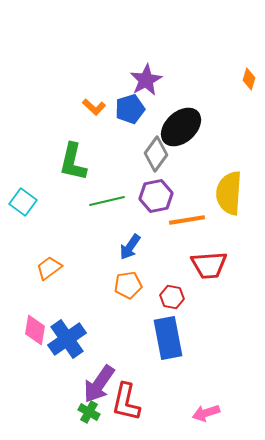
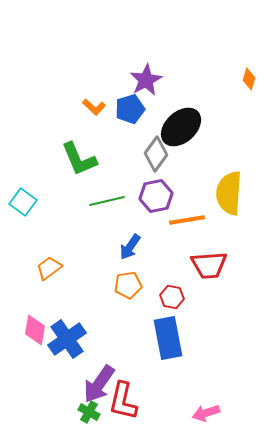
green L-shape: moved 6 px right, 3 px up; rotated 36 degrees counterclockwise
red L-shape: moved 3 px left, 1 px up
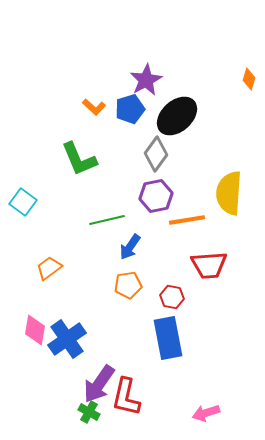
black ellipse: moved 4 px left, 11 px up
green line: moved 19 px down
red L-shape: moved 3 px right, 4 px up
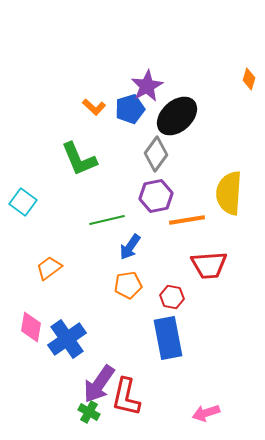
purple star: moved 1 px right, 6 px down
pink diamond: moved 4 px left, 3 px up
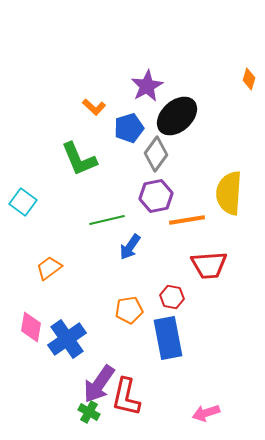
blue pentagon: moved 1 px left, 19 px down
orange pentagon: moved 1 px right, 25 px down
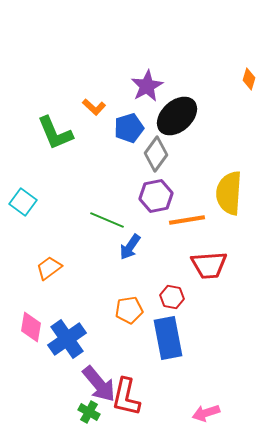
green L-shape: moved 24 px left, 26 px up
green line: rotated 36 degrees clockwise
purple arrow: rotated 75 degrees counterclockwise
